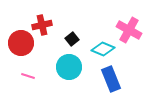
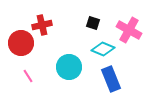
black square: moved 21 px right, 16 px up; rotated 32 degrees counterclockwise
pink line: rotated 40 degrees clockwise
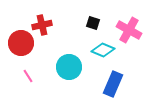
cyan diamond: moved 1 px down
blue rectangle: moved 2 px right, 5 px down; rotated 45 degrees clockwise
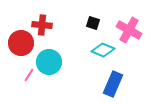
red cross: rotated 18 degrees clockwise
cyan circle: moved 20 px left, 5 px up
pink line: moved 1 px right, 1 px up; rotated 64 degrees clockwise
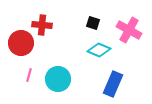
cyan diamond: moved 4 px left
cyan circle: moved 9 px right, 17 px down
pink line: rotated 16 degrees counterclockwise
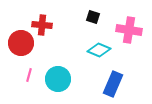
black square: moved 6 px up
pink cross: rotated 20 degrees counterclockwise
